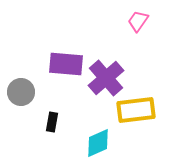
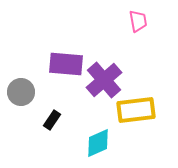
pink trapezoid: rotated 135 degrees clockwise
purple cross: moved 2 px left, 2 px down
black rectangle: moved 2 px up; rotated 24 degrees clockwise
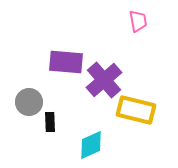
purple rectangle: moved 2 px up
gray circle: moved 8 px right, 10 px down
yellow rectangle: rotated 21 degrees clockwise
black rectangle: moved 2 px left, 2 px down; rotated 36 degrees counterclockwise
cyan diamond: moved 7 px left, 2 px down
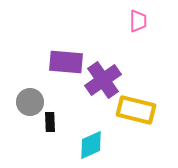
pink trapezoid: rotated 10 degrees clockwise
purple cross: moved 1 px left; rotated 6 degrees clockwise
gray circle: moved 1 px right
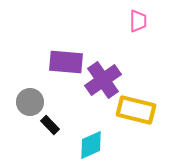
black rectangle: moved 3 px down; rotated 42 degrees counterclockwise
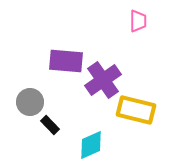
purple rectangle: moved 1 px up
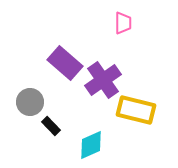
pink trapezoid: moved 15 px left, 2 px down
purple rectangle: moved 1 px left, 2 px down; rotated 36 degrees clockwise
black rectangle: moved 1 px right, 1 px down
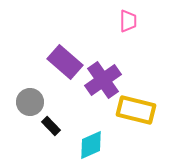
pink trapezoid: moved 5 px right, 2 px up
purple rectangle: moved 1 px up
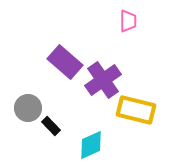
gray circle: moved 2 px left, 6 px down
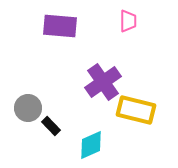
purple rectangle: moved 5 px left, 36 px up; rotated 36 degrees counterclockwise
purple cross: moved 2 px down
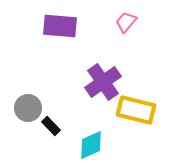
pink trapezoid: moved 2 px left, 1 px down; rotated 140 degrees counterclockwise
